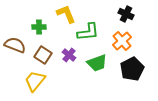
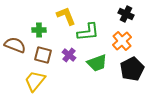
yellow L-shape: moved 2 px down
green cross: moved 3 px down
brown square: rotated 18 degrees counterclockwise
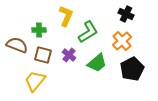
yellow L-shape: rotated 45 degrees clockwise
green L-shape: rotated 25 degrees counterclockwise
brown semicircle: moved 2 px right
green trapezoid: rotated 20 degrees counterclockwise
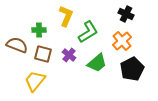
brown square: moved 1 px up
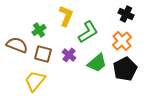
green cross: rotated 32 degrees counterclockwise
black pentagon: moved 7 px left
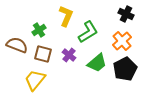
yellow trapezoid: moved 1 px up
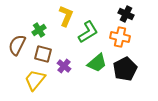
orange cross: moved 2 px left, 4 px up; rotated 36 degrees counterclockwise
brown semicircle: rotated 85 degrees counterclockwise
purple cross: moved 5 px left, 11 px down
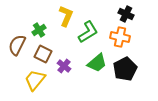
brown square: rotated 12 degrees clockwise
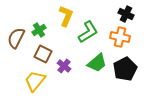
brown semicircle: moved 1 px left, 7 px up
yellow trapezoid: moved 1 px down
